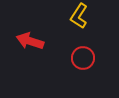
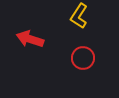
red arrow: moved 2 px up
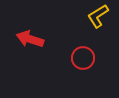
yellow L-shape: moved 19 px right; rotated 25 degrees clockwise
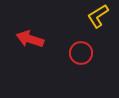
red circle: moved 2 px left, 5 px up
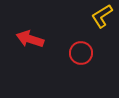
yellow L-shape: moved 4 px right
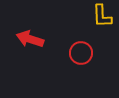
yellow L-shape: rotated 60 degrees counterclockwise
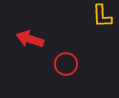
red circle: moved 15 px left, 11 px down
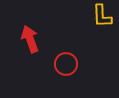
red arrow: rotated 52 degrees clockwise
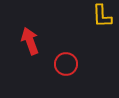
red arrow: moved 2 px down
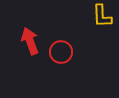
red circle: moved 5 px left, 12 px up
